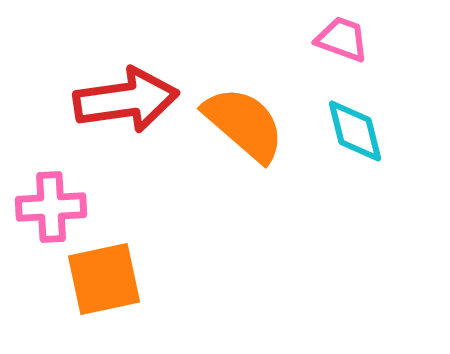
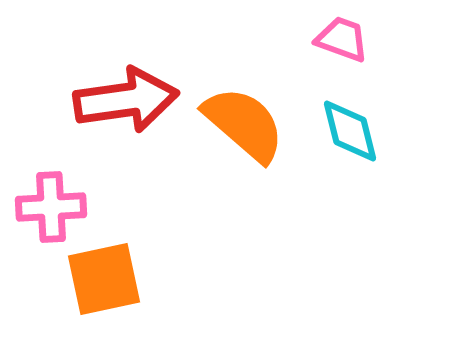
cyan diamond: moved 5 px left
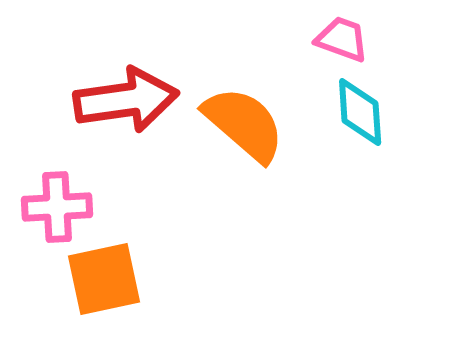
cyan diamond: moved 10 px right, 19 px up; rotated 10 degrees clockwise
pink cross: moved 6 px right
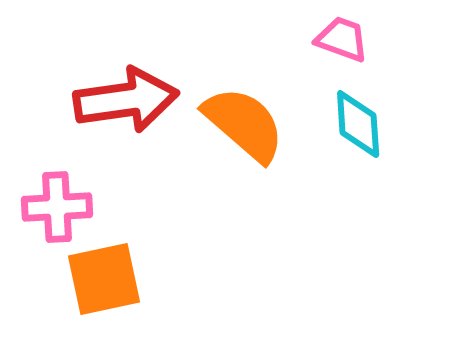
cyan diamond: moved 2 px left, 12 px down
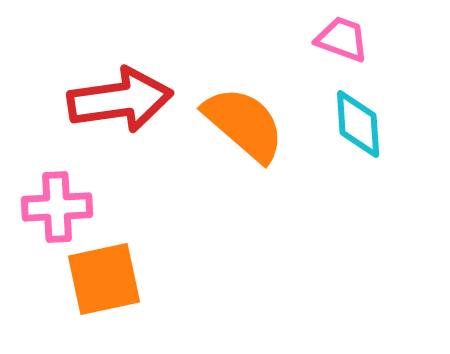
red arrow: moved 6 px left
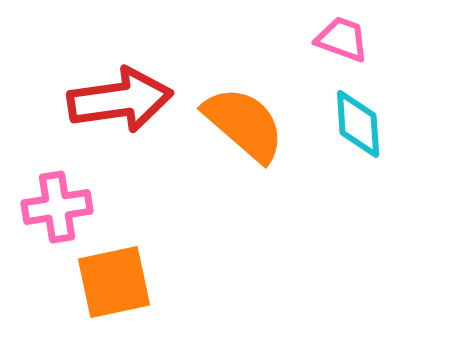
pink cross: rotated 6 degrees counterclockwise
orange square: moved 10 px right, 3 px down
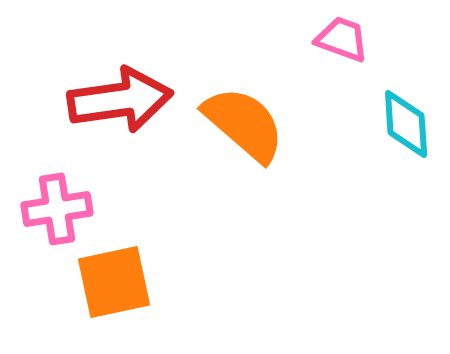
cyan diamond: moved 48 px right
pink cross: moved 2 px down
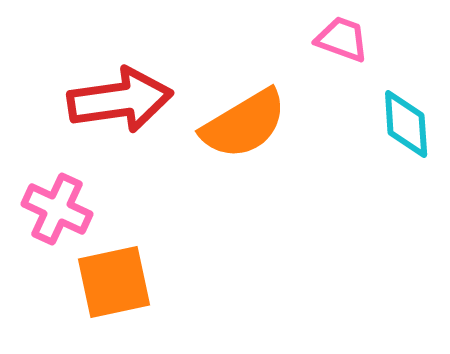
orange semicircle: rotated 108 degrees clockwise
pink cross: rotated 34 degrees clockwise
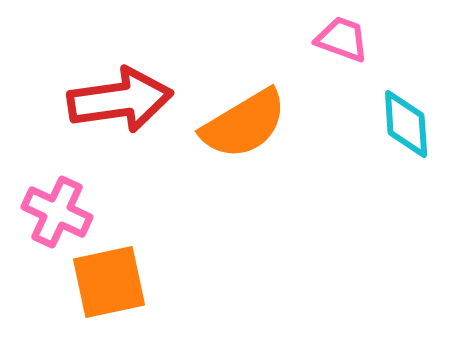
pink cross: moved 3 px down
orange square: moved 5 px left
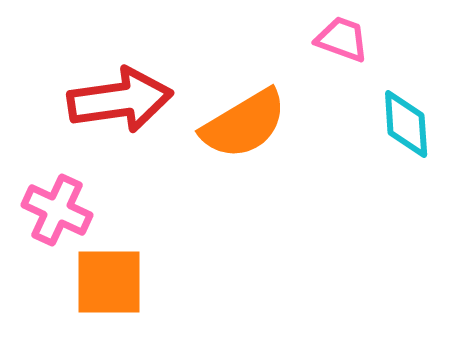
pink cross: moved 2 px up
orange square: rotated 12 degrees clockwise
